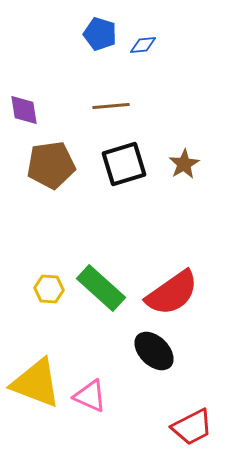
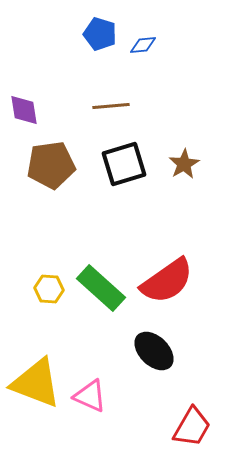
red semicircle: moved 5 px left, 12 px up
red trapezoid: rotated 33 degrees counterclockwise
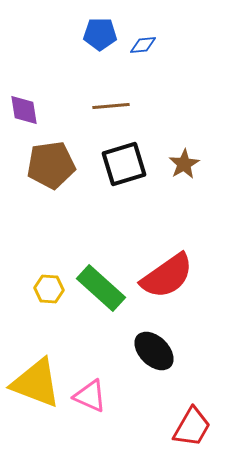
blue pentagon: rotated 16 degrees counterclockwise
red semicircle: moved 5 px up
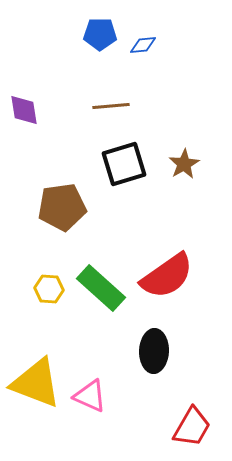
brown pentagon: moved 11 px right, 42 px down
black ellipse: rotated 48 degrees clockwise
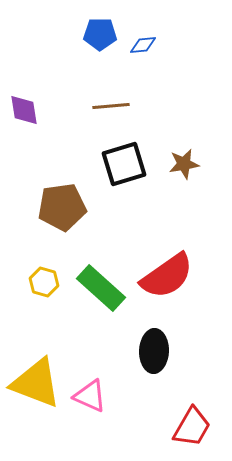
brown star: rotated 20 degrees clockwise
yellow hexagon: moved 5 px left, 7 px up; rotated 12 degrees clockwise
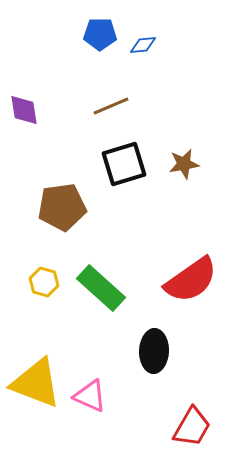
brown line: rotated 18 degrees counterclockwise
red semicircle: moved 24 px right, 4 px down
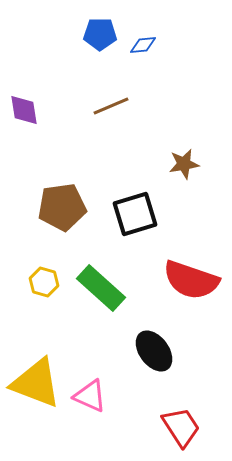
black square: moved 11 px right, 50 px down
red semicircle: rotated 54 degrees clockwise
black ellipse: rotated 39 degrees counterclockwise
red trapezoid: moved 11 px left; rotated 63 degrees counterclockwise
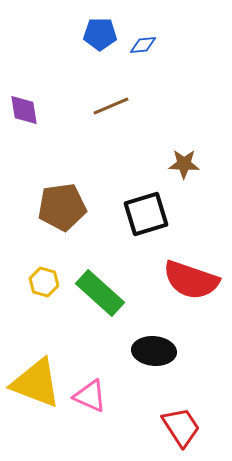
brown star: rotated 12 degrees clockwise
black square: moved 11 px right
green rectangle: moved 1 px left, 5 px down
black ellipse: rotated 48 degrees counterclockwise
